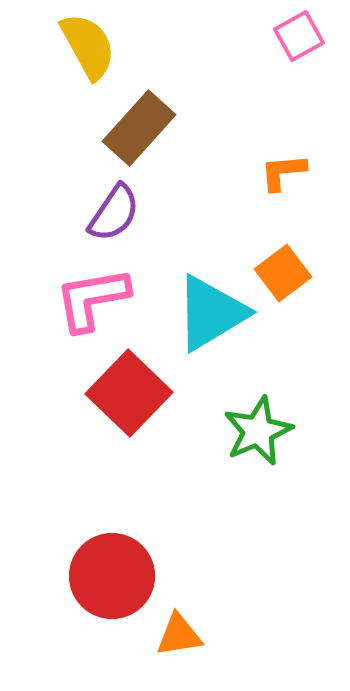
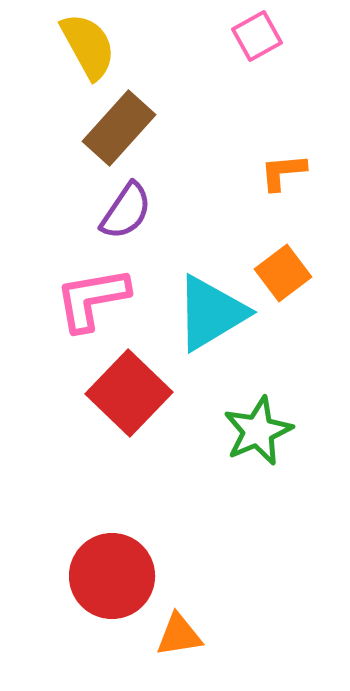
pink square: moved 42 px left
brown rectangle: moved 20 px left
purple semicircle: moved 12 px right, 2 px up
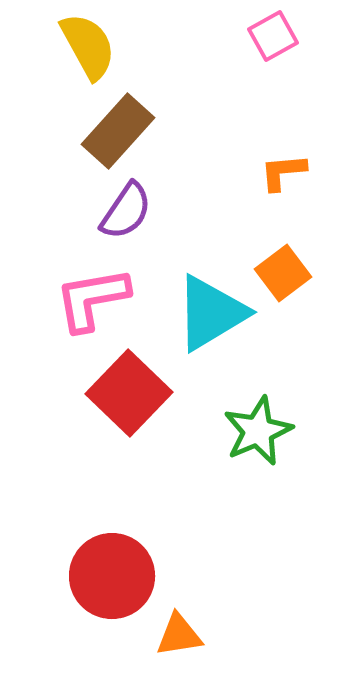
pink square: moved 16 px right
brown rectangle: moved 1 px left, 3 px down
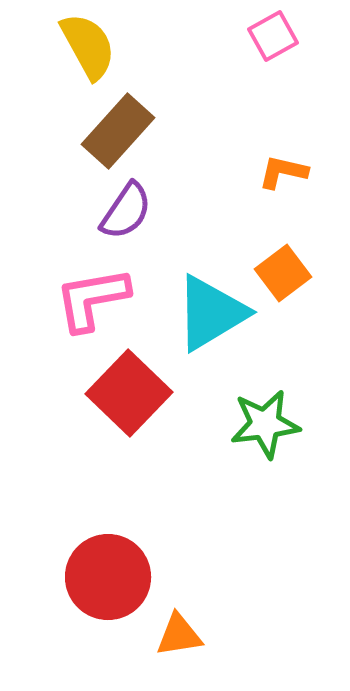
orange L-shape: rotated 18 degrees clockwise
green star: moved 7 px right, 7 px up; rotated 16 degrees clockwise
red circle: moved 4 px left, 1 px down
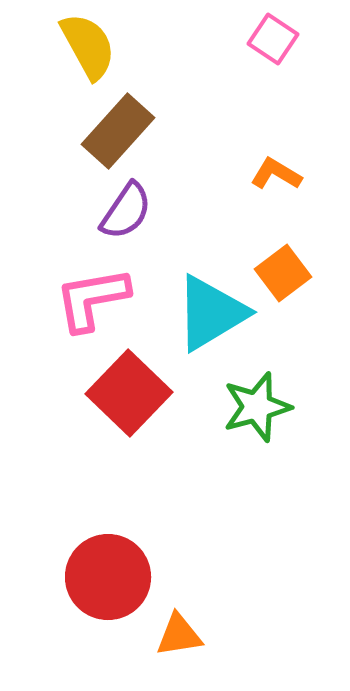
pink square: moved 3 px down; rotated 27 degrees counterclockwise
orange L-shape: moved 7 px left, 2 px down; rotated 18 degrees clockwise
green star: moved 8 px left, 17 px up; rotated 8 degrees counterclockwise
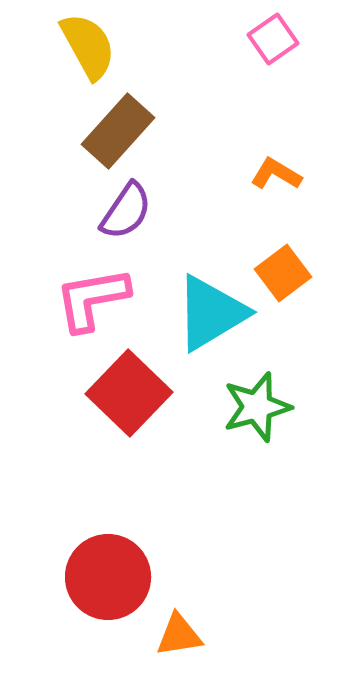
pink square: rotated 21 degrees clockwise
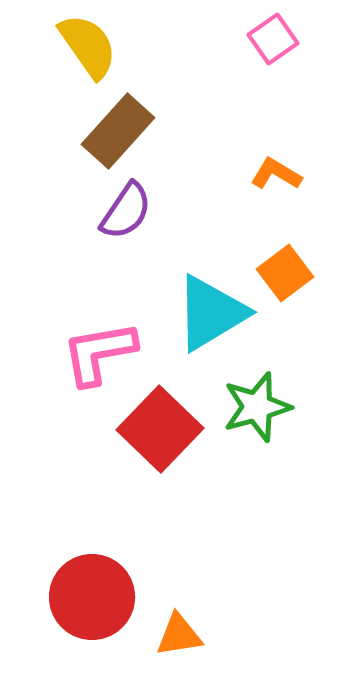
yellow semicircle: rotated 6 degrees counterclockwise
orange square: moved 2 px right
pink L-shape: moved 7 px right, 54 px down
red square: moved 31 px right, 36 px down
red circle: moved 16 px left, 20 px down
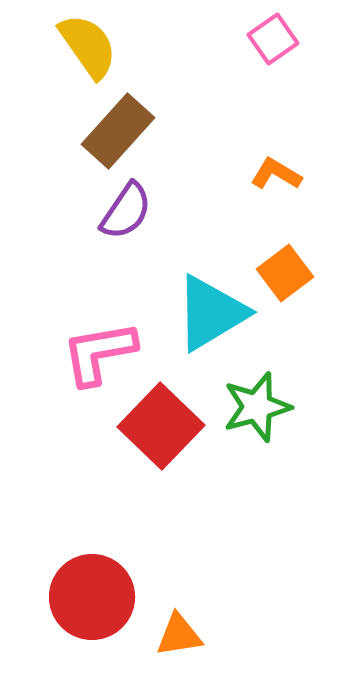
red square: moved 1 px right, 3 px up
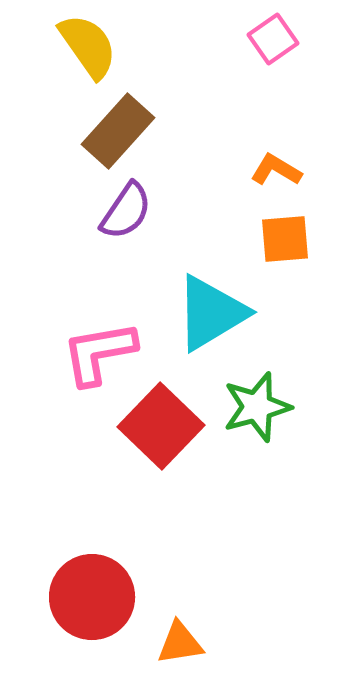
orange L-shape: moved 4 px up
orange square: moved 34 px up; rotated 32 degrees clockwise
orange triangle: moved 1 px right, 8 px down
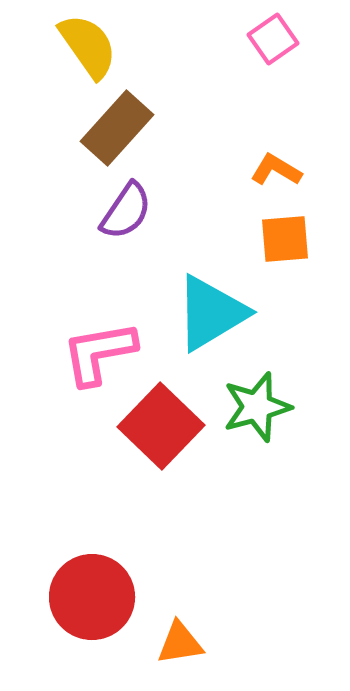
brown rectangle: moved 1 px left, 3 px up
